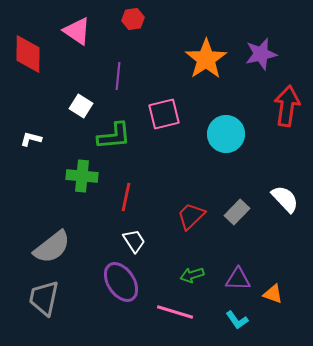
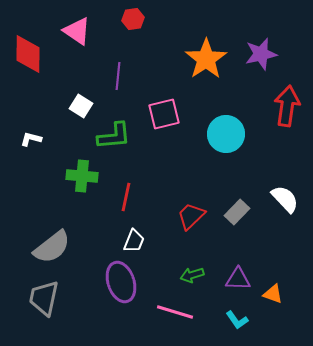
white trapezoid: rotated 55 degrees clockwise
purple ellipse: rotated 15 degrees clockwise
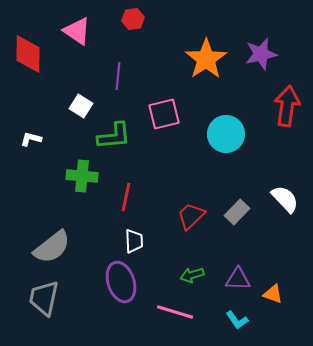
white trapezoid: rotated 25 degrees counterclockwise
